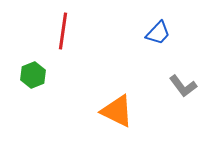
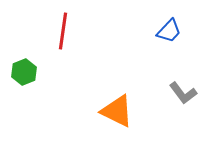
blue trapezoid: moved 11 px right, 2 px up
green hexagon: moved 9 px left, 3 px up
gray L-shape: moved 7 px down
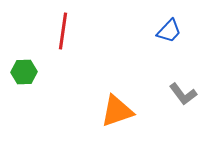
green hexagon: rotated 20 degrees clockwise
gray L-shape: moved 1 px down
orange triangle: rotated 45 degrees counterclockwise
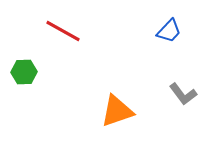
red line: rotated 69 degrees counterclockwise
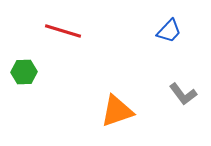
red line: rotated 12 degrees counterclockwise
